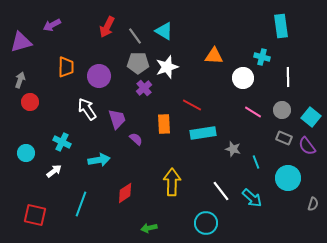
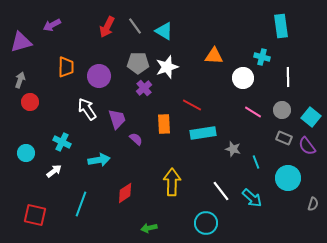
gray line at (135, 36): moved 10 px up
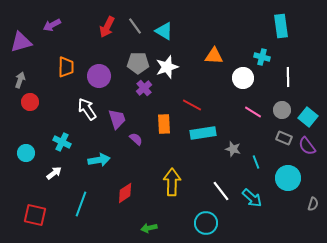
cyan square at (311, 117): moved 3 px left
white arrow at (54, 171): moved 2 px down
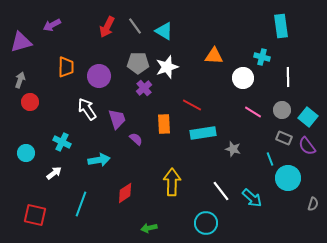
cyan line at (256, 162): moved 14 px right, 3 px up
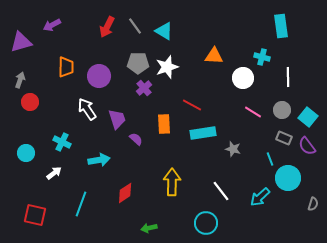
cyan arrow at (252, 198): moved 8 px right, 1 px up; rotated 95 degrees clockwise
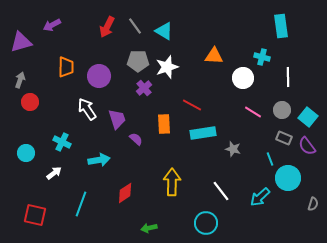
gray pentagon at (138, 63): moved 2 px up
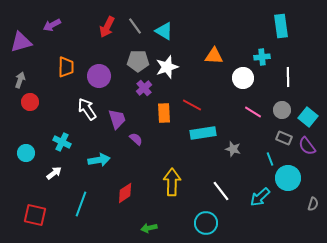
cyan cross at (262, 57): rotated 21 degrees counterclockwise
orange rectangle at (164, 124): moved 11 px up
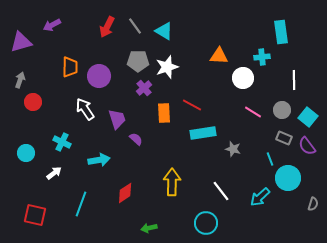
cyan rectangle at (281, 26): moved 6 px down
orange triangle at (214, 56): moved 5 px right
orange trapezoid at (66, 67): moved 4 px right
white line at (288, 77): moved 6 px right, 3 px down
red circle at (30, 102): moved 3 px right
white arrow at (87, 109): moved 2 px left
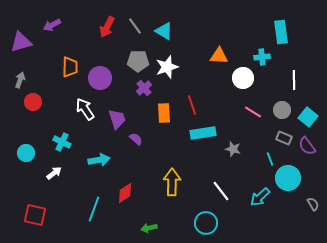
purple circle at (99, 76): moved 1 px right, 2 px down
red line at (192, 105): rotated 42 degrees clockwise
cyan line at (81, 204): moved 13 px right, 5 px down
gray semicircle at (313, 204): rotated 48 degrees counterclockwise
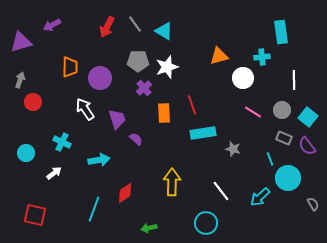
gray line at (135, 26): moved 2 px up
orange triangle at (219, 56): rotated 18 degrees counterclockwise
